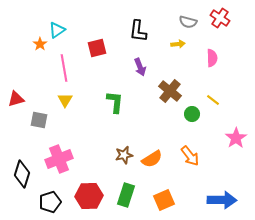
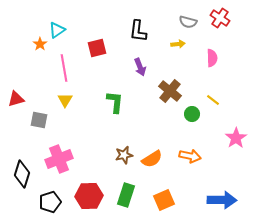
orange arrow: rotated 40 degrees counterclockwise
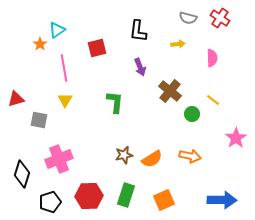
gray semicircle: moved 4 px up
